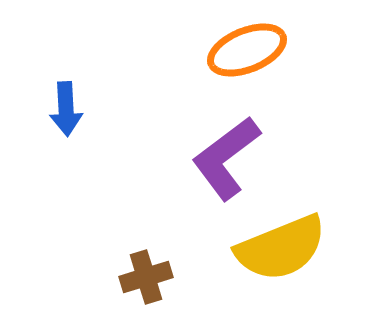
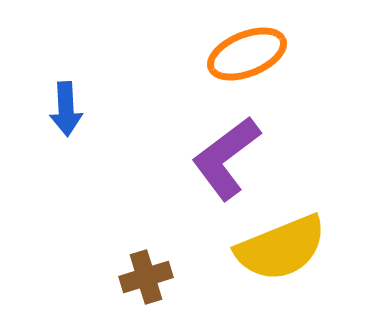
orange ellipse: moved 4 px down
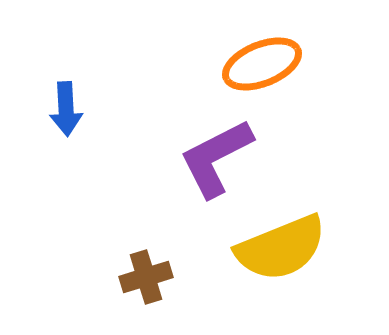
orange ellipse: moved 15 px right, 10 px down
purple L-shape: moved 10 px left; rotated 10 degrees clockwise
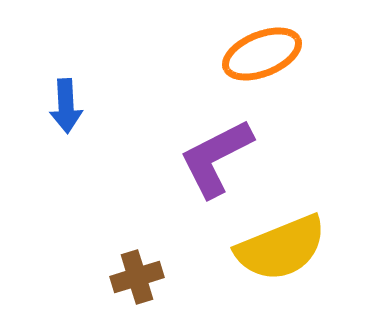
orange ellipse: moved 10 px up
blue arrow: moved 3 px up
brown cross: moved 9 px left
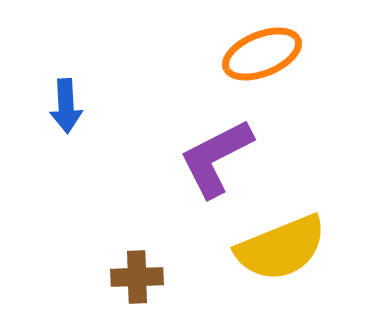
brown cross: rotated 15 degrees clockwise
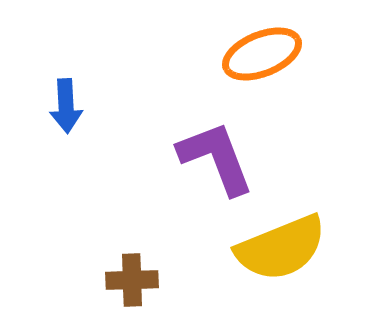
purple L-shape: rotated 96 degrees clockwise
brown cross: moved 5 px left, 3 px down
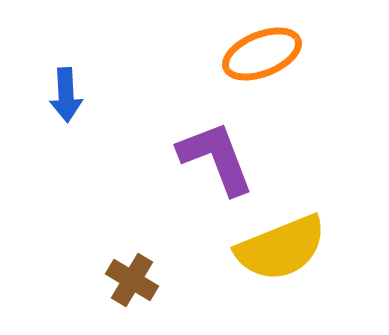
blue arrow: moved 11 px up
brown cross: rotated 33 degrees clockwise
